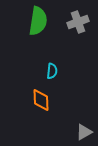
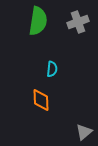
cyan semicircle: moved 2 px up
gray triangle: rotated 12 degrees counterclockwise
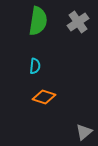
gray cross: rotated 15 degrees counterclockwise
cyan semicircle: moved 17 px left, 3 px up
orange diamond: moved 3 px right, 3 px up; rotated 70 degrees counterclockwise
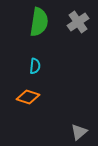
green semicircle: moved 1 px right, 1 px down
orange diamond: moved 16 px left
gray triangle: moved 5 px left
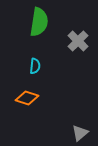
gray cross: moved 19 px down; rotated 10 degrees counterclockwise
orange diamond: moved 1 px left, 1 px down
gray triangle: moved 1 px right, 1 px down
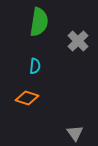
gray triangle: moved 5 px left; rotated 24 degrees counterclockwise
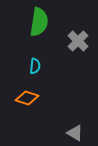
gray triangle: rotated 24 degrees counterclockwise
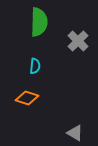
green semicircle: rotated 8 degrees counterclockwise
